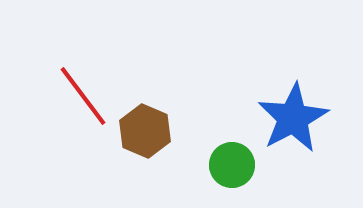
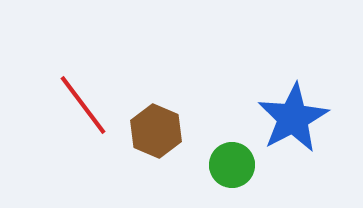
red line: moved 9 px down
brown hexagon: moved 11 px right
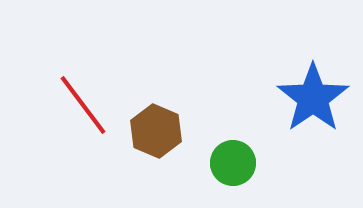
blue star: moved 20 px right, 20 px up; rotated 6 degrees counterclockwise
green circle: moved 1 px right, 2 px up
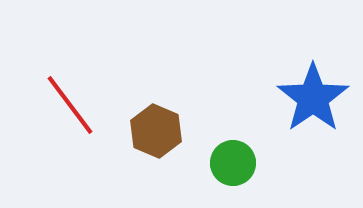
red line: moved 13 px left
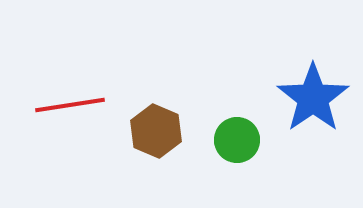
red line: rotated 62 degrees counterclockwise
green circle: moved 4 px right, 23 px up
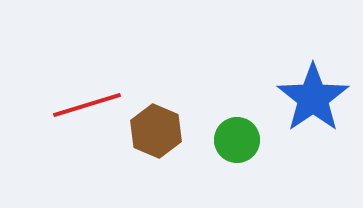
red line: moved 17 px right; rotated 8 degrees counterclockwise
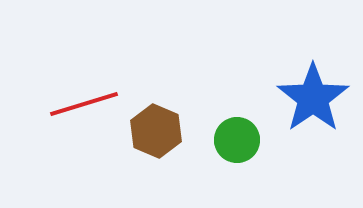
red line: moved 3 px left, 1 px up
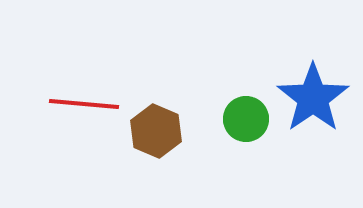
red line: rotated 22 degrees clockwise
green circle: moved 9 px right, 21 px up
